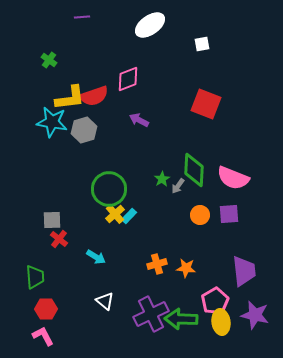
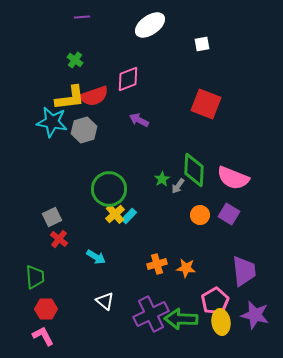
green cross: moved 26 px right
purple square: rotated 35 degrees clockwise
gray square: moved 3 px up; rotated 24 degrees counterclockwise
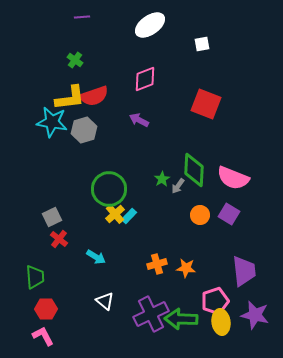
pink diamond: moved 17 px right
pink pentagon: rotated 12 degrees clockwise
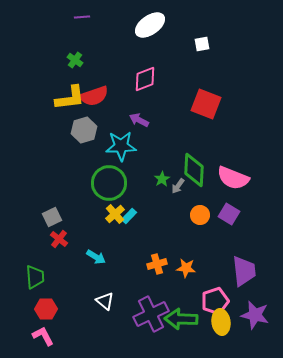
cyan star: moved 69 px right, 24 px down; rotated 12 degrees counterclockwise
green circle: moved 6 px up
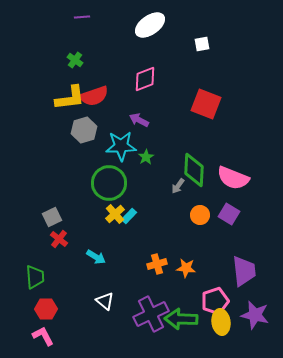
green star: moved 16 px left, 22 px up
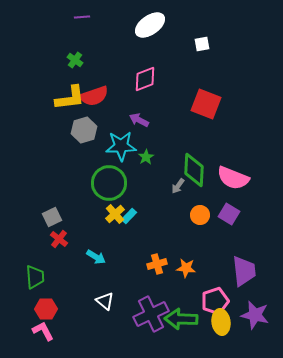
pink L-shape: moved 5 px up
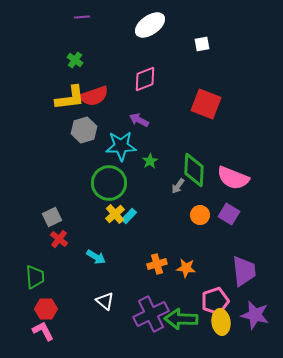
green star: moved 4 px right, 4 px down
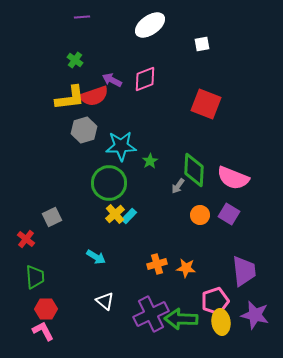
purple arrow: moved 27 px left, 40 px up
red cross: moved 33 px left
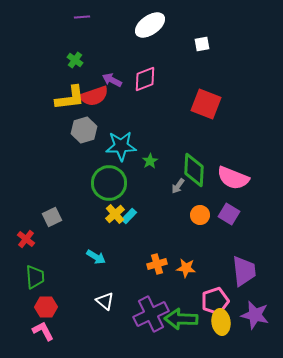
red hexagon: moved 2 px up
